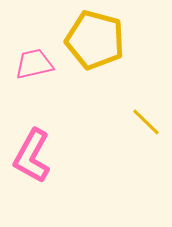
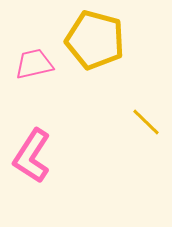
pink L-shape: rotated 4 degrees clockwise
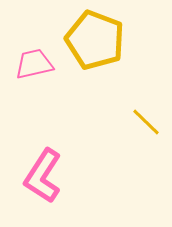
yellow pentagon: rotated 6 degrees clockwise
pink L-shape: moved 11 px right, 20 px down
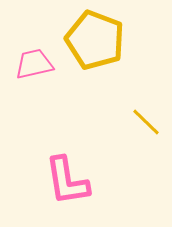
pink L-shape: moved 24 px right, 5 px down; rotated 42 degrees counterclockwise
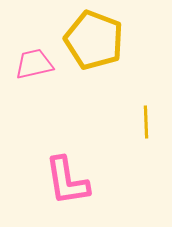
yellow pentagon: moved 1 px left
yellow line: rotated 44 degrees clockwise
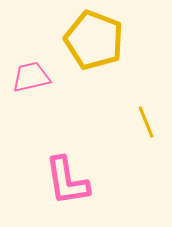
pink trapezoid: moved 3 px left, 13 px down
yellow line: rotated 20 degrees counterclockwise
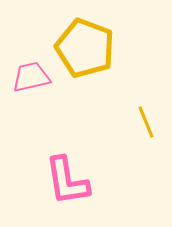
yellow pentagon: moved 9 px left, 8 px down
